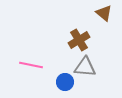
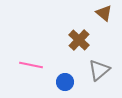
brown cross: rotated 15 degrees counterclockwise
gray triangle: moved 14 px right, 3 px down; rotated 45 degrees counterclockwise
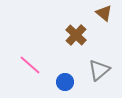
brown cross: moved 3 px left, 5 px up
pink line: moved 1 px left; rotated 30 degrees clockwise
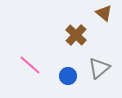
gray triangle: moved 2 px up
blue circle: moved 3 px right, 6 px up
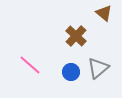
brown cross: moved 1 px down
gray triangle: moved 1 px left
blue circle: moved 3 px right, 4 px up
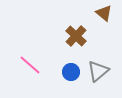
gray triangle: moved 3 px down
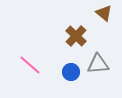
gray triangle: moved 7 px up; rotated 35 degrees clockwise
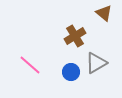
brown cross: moved 1 px left; rotated 15 degrees clockwise
gray triangle: moved 2 px left, 1 px up; rotated 25 degrees counterclockwise
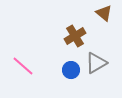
pink line: moved 7 px left, 1 px down
blue circle: moved 2 px up
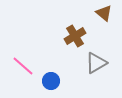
blue circle: moved 20 px left, 11 px down
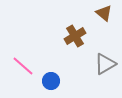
gray triangle: moved 9 px right, 1 px down
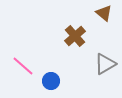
brown cross: rotated 10 degrees counterclockwise
